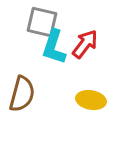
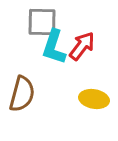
gray square: rotated 12 degrees counterclockwise
red arrow: moved 3 px left, 2 px down
yellow ellipse: moved 3 px right, 1 px up
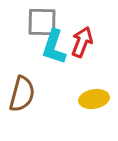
red arrow: moved 4 px up; rotated 16 degrees counterclockwise
yellow ellipse: rotated 20 degrees counterclockwise
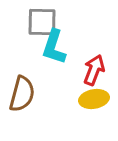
red arrow: moved 12 px right, 28 px down
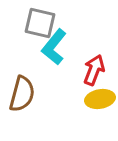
gray square: moved 2 px left, 1 px down; rotated 12 degrees clockwise
cyan L-shape: rotated 21 degrees clockwise
yellow ellipse: moved 6 px right
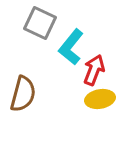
gray square: rotated 12 degrees clockwise
cyan L-shape: moved 17 px right
brown semicircle: moved 1 px right
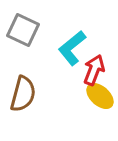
gray square: moved 17 px left, 7 px down
cyan L-shape: moved 1 px right, 1 px down; rotated 12 degrees clockwise
yellow ellipse: moved 3 px up; rotated 52 degrees clockwise
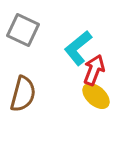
cyan L-shape: moved 6 px right
yellow ellipse: moved 4 px left
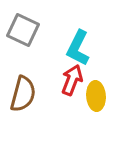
cyan L-shape: rotated 24 degrees counterclockwise
red arrow: moved 22 px left, 10 px down
yellow ellipse: rotated 44 degrees clockwise
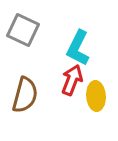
brown semicircle: moved 2 px right, 1 px down
